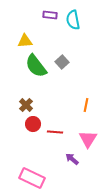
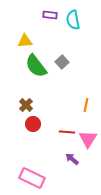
red line: moved 12 px right
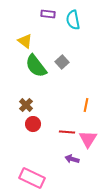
purple rectangle: moved 2 px left, 1 px up
yellow triangle: rotated 42 degrees clockwise
purple arrow: rotated 24 degrees counterclockwise
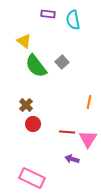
yellow triangle: moved 1 px left
orange line: moved 3 px right, 3 px up
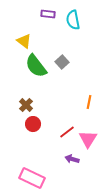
red line: rotated 42 degrees counterclockwise
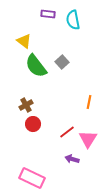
brown cross: rotated 16 degrees clockwise
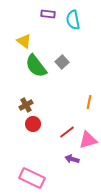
pink triangle: moved 1 px down; rotated 42 degrees clockwise
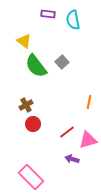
pink rectangle: moved 1 px left, 1 px up; rotated 20 degrees clockwise
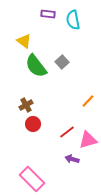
orange line: moved 1 px left, 1 px up; rotated 32 degrees clockwise
pink rectangle: moved 1 px right, 2 px down
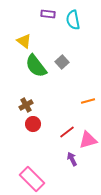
orange line: rotated 32 degrees clockwise
purple arrow: rotated 48 degrees clockwise
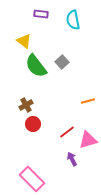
purple rectangle: moved 7 px left
